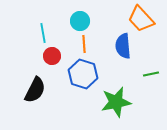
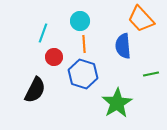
cyan line: rotated 30 degrees clockwise
red circle: moved 2 px right, 1 px down
green star: moved 1 px right, 1 px down; rotated 20 degrees counterclockwise
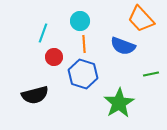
blue semicircle: rotated 65 degrees counterclockwise
black semicircle: moved 5 px down; rotated 48 degrees clockwise
green star: moved 2 px right
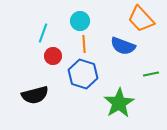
red circle: moved 1 px left, 1 px up
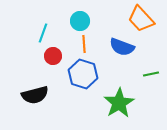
blue semicircle: moved 1 px left, 1 px down
